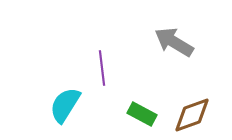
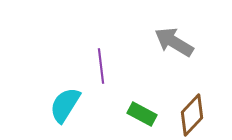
purple line: moved 1 px left, 2 px up
brown diamond: rotated 27 degrees counterclockwise
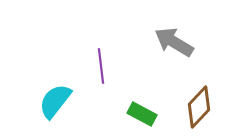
cyan semicircle: moved 10 px left, 4 px up; rotated 6 degrees clockwise
brown diamond: moved 7 px right, 8 px up
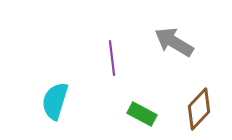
purple line: moved 11 px right, 8 px up
cyan semicircle: rotated 21 degrees counterclockwise
brown diamond: moved 2 px down
